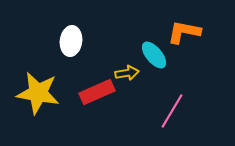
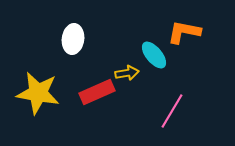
white ellipse: moved 2 px right, 2 px up
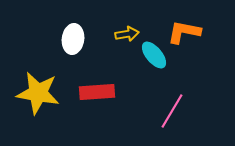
yellow arrow: moved 39 px up
red rectangle: rotated 20 degrees clockwise
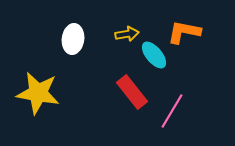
red rectangle: moved 35 px right; rotated 56 degrees clockwise
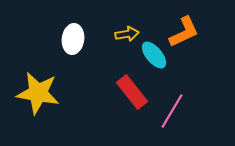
orange L-shape: rotated 144 degrees clockwise
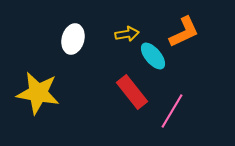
white ellipse: rotated 8 degrees clockwise
cyan ellipse: moved 1 px left, 1 px down
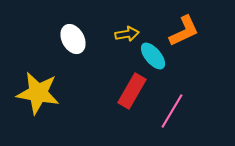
orange L-shape: moved 1 px up
white ellipse: rotated 44 degrees counterclockwise
red rectangle: moved 1 px up; rotated 68 degrees clockwise
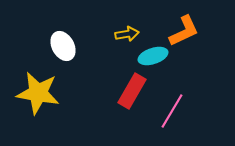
white ellipse: moved 10 px left, 7 px down
cyan ellipse: rotated 68 degrees counterclockwise
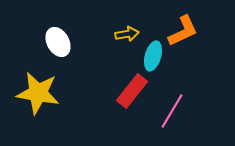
orange L-shape: moved 1 px left
white ellipse: moved 5 px left, 4 px up
cyan ellipse: rotated 56 degrees counterclockwise
red rectangle: rotated 8 degrees clockwise
